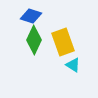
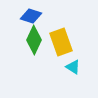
yellow rectangle: moved 2 px left
cyan triangle: moved 2 px down
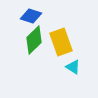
green diamond: rotated 20 degrees clockwise
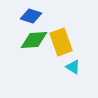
green diamond: rotated 40 degrees clockwise
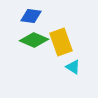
blue diamond: rotated 10 degrees counterclockwise
green diamond: rotated 28 degrees clockwise
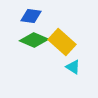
yellow rectangle: moved 1 px right; rotated 28 degrees counterclockwise
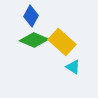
blue diamond: rotated 70 degrees counterclockwise
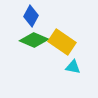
yellow rectangle: rotated 8 degrees counterclockwise
cyan triangle: rotated 21 degrees counterclockwise
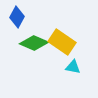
blue diamond: moved 14 px left, 1 px down
green diamond: moved 3 px down
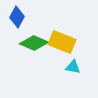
yellow rectangle: rotated 12 degrees counterclockwise
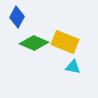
yellow rectangle: moved 3 px right
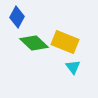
green diamond: rotated 20 degrees clockwise
cyan triangle: rotated 42 degrees clockwise
